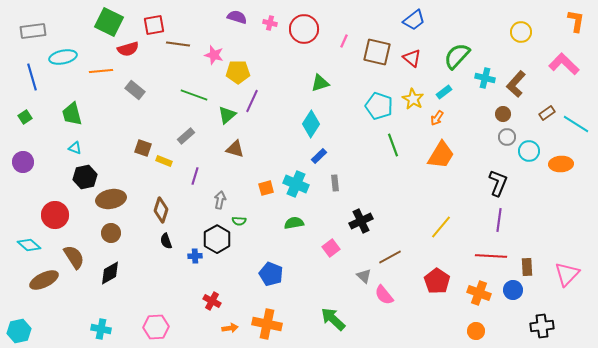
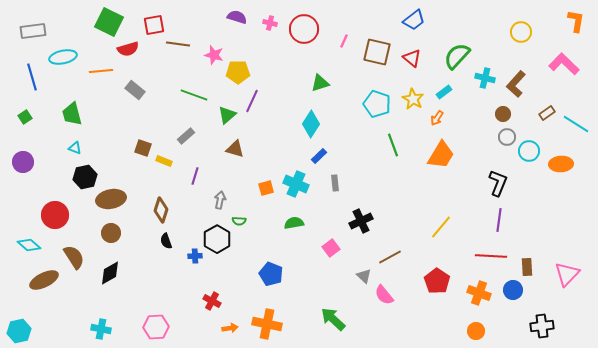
cyan pentagon at (379, 106): moved 2 px left, 2 px up
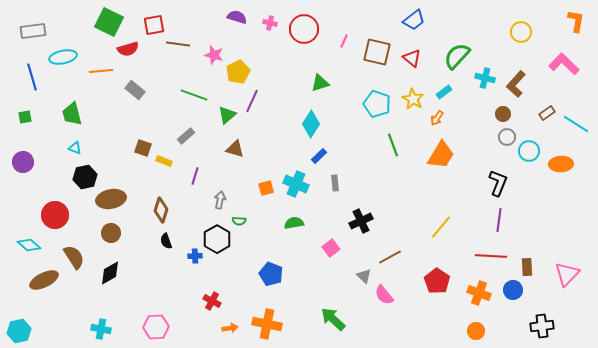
yellow pentagon at (238, 72): rotated 25 degrees counterclockwise
green square at (25, 117): rotated 24 degrees clockwise
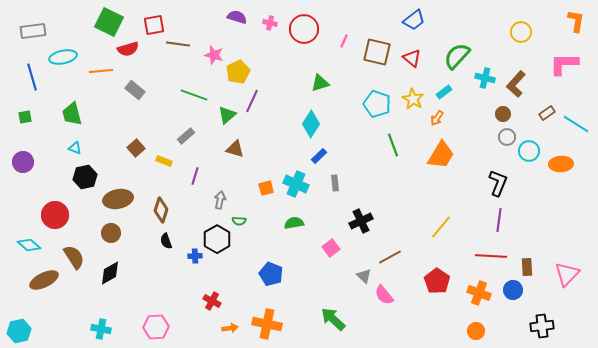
pink L-shape at (564, 64): rotated 44 degrees counterclockwise
brown square at (143, 148): moved 7 px left; rotated 30 degrees clockwise
brown ellipse at (111, 199): moved 7 px right
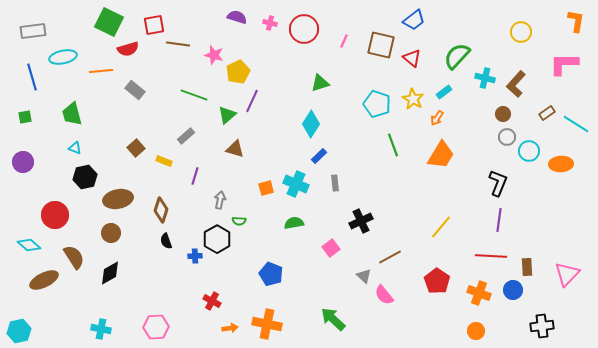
brown square at (377, 52): moved 4 px right, 7 px up
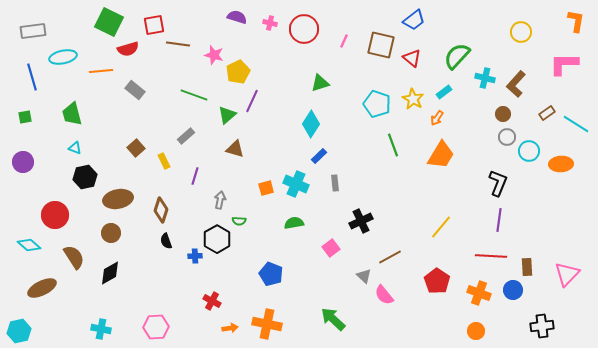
yellow rectangle at (164, 161): rotated 42 degrees clockwise
brown ellipse at (44, 280): moved 2 px left, 8 px down
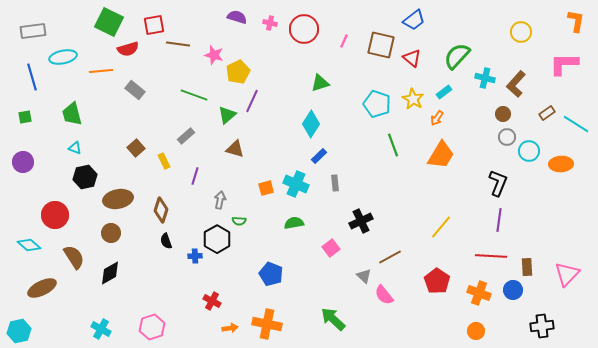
pink hexagon at (156, 327): moved 4 px left; rotated 15 degrees counterclockwise
cyan cross at (101, 329): rotated 18 degrees clockwise
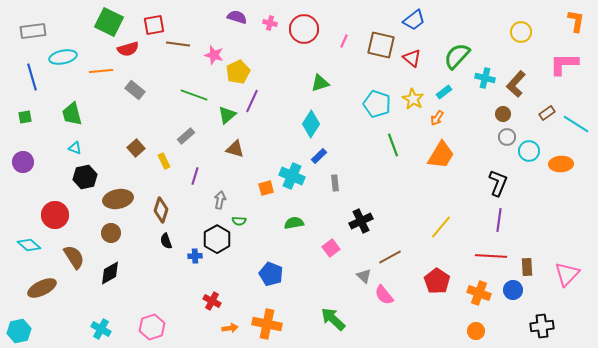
cyan cross at (296, 184): moved 4 px left, 8 px up
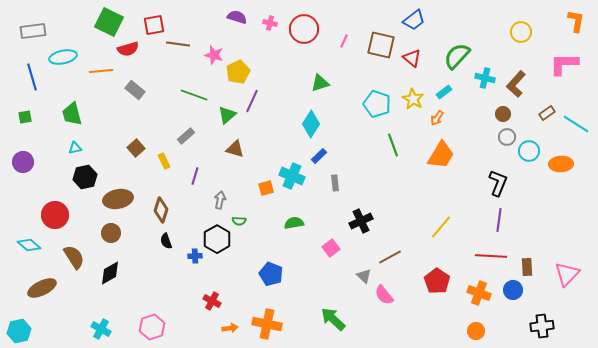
cyan triangle at (75, 148): rotated 32 degrees counterclockwise
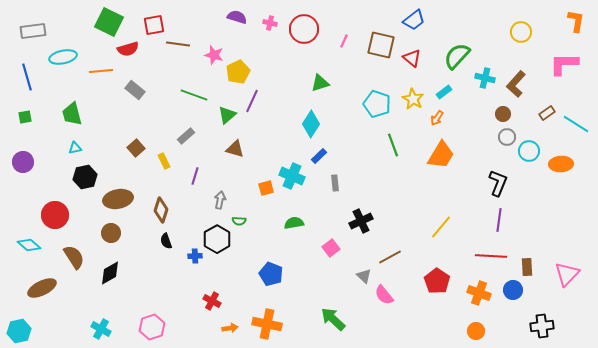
blue line at (32, 77): moved 5 px left
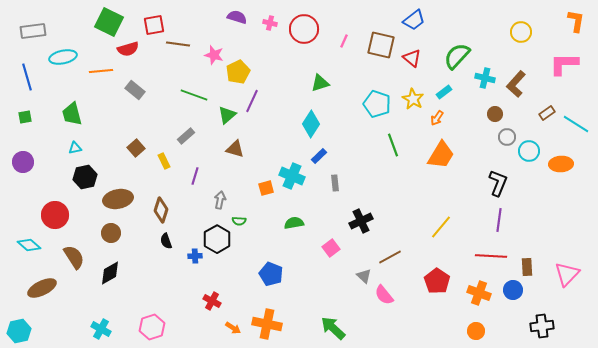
brown circle at (503, 114): moved 8 px left
green arrow at (333, 319): moved 9 px down
orange arrow at (230, 328): moved 3 px right; rotated 42 degrees clockwise
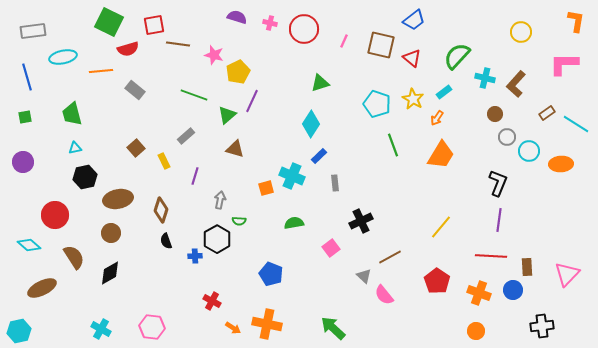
pink hexagon at (152, 327): rotated 25 degrees clockwise
